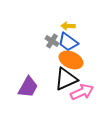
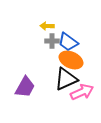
yellow arrow: moved 21 px left
gray cross: rotated 32 degrees counterclockwise
purple trapezoid: moved 3 px left
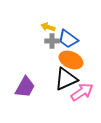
yellow arrow: moved 1 px right, 1 px down; rotated 16 degrees clockwise
blue trapezoid: moved 3 px up
pink arrow: rotated 10 degrees counterclockwise
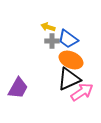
black triangle: moved 3 px right
purple trapezoid: moved 7 px left, 1 px down
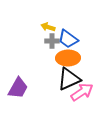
orange ellipse: moved 3 px left, 2 px up; rotated 25 degrees counterclockwise
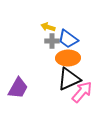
pink arrow: rotated 15 degrees counterclockwise
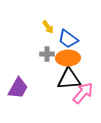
yellow arrow: rotated 144 degrees counterclockwise
gray cross: moved 5 px left, 13 px down
black triangle: rotated 20 degrees clockwise
pink arrow: moved 1 px right, 1 px down
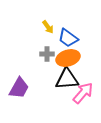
blue trapezoid: moved 1 px up
orange ellipse: rotated 15 degrees counterclockwise
black triangle: moved 2 px left
purple trapezoid: moved 1 px right
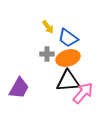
black triangle: moved 1 px right, 2 px down
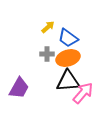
yellow arrow: rotated 96 degrees counterclockwise
